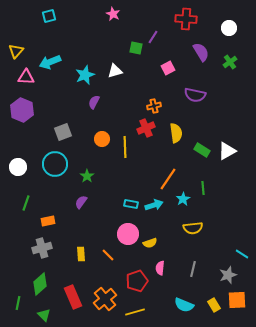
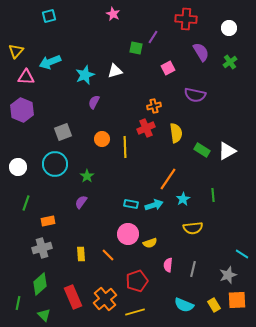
green line at (203, 188): moved 10 px right, 7 px down
pink semicircle at (160, 268): moved 8 px right, 3 px up
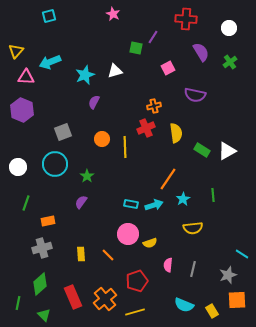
yellow rectangle at (214, 305): moved 2 px left, 6 px down
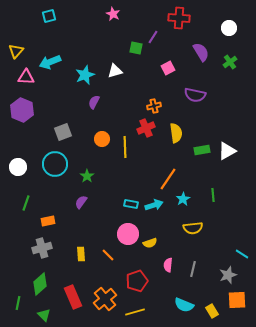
red cross at (186, 19): moved 7 px left, 1 px up
green rectangle at (202, 150): rotated 42 degrees counterclockwise
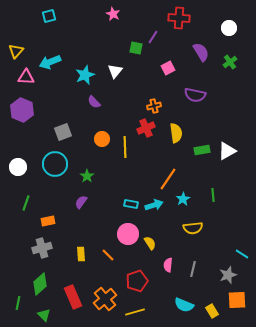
white triangle at (115, 71): rotated 35 degrees counterclockwise
purple semicircle at (94, 102): rotated 72 degrees counterclockwise
yellow semicircle at (150, 243): rotated 104 degrees counterclockwise
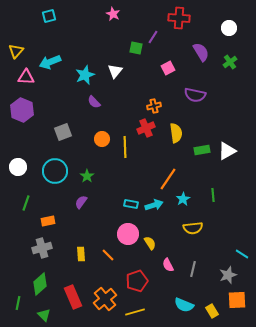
cyan circle at (55, 164): moved 7 px down
pink semicircle at (168, 265): rotated 32 degrees counterclockwise
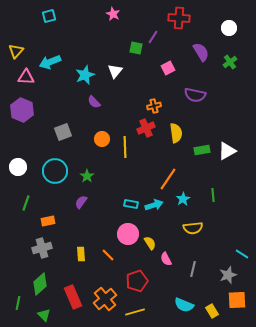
pink semicircle at (168, 265): moved 2 px left, 6 px up
